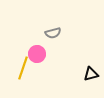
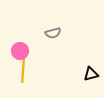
pink circle: moved 17 px left, 3 px up
yellow line: moved 3 px down; rotated 15 degrees counterclockwise
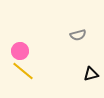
gray semicircle: moved 25 px right, 2 px down
yellow line: rotated 55 degrees counterclockwise
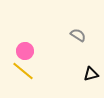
gray semicircle: rotated 133 degrees counterclockwise
pink circle: moved 5 px right
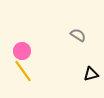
pink circle: moved 3 px left
yellow line: rotated 15 degrees clockwise
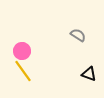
black triangle: moved 2 px left; rotated 35 degrees clockwise
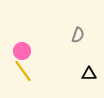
gray semicircle: rotated 77 degrees clockwise
black triangle: rotated 21 degrees counterclockwise
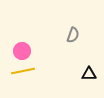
gray semicircle: moved 5 px left
yellow line: rotated 65 degrees counterclockwise
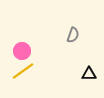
yellow line: rotated 25 degrees counterclockwise
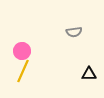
gray semicircle: moved 1 px right, 3 px up; rotated 63 degrees clockwise
yellow line: rotated 30 degrees counterclockwise
